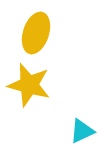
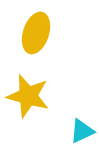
yellow star: moved 1 px left, 11 px down
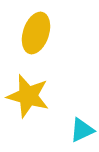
cyan triangle: moved 1 px up
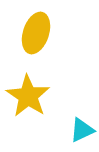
yellow star: rotated 18 degrees clockwise
